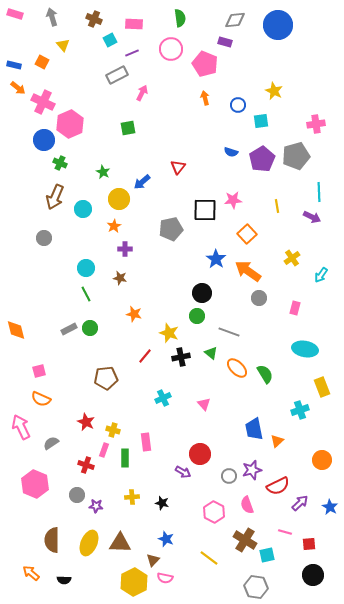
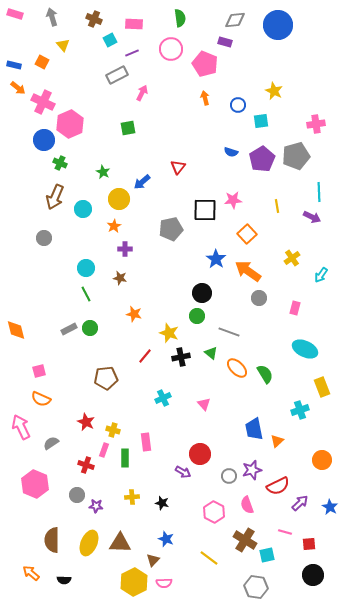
cyan ellipse at (305, 349): rotated 15 degrees clockwise
pink semicircle at (165, 578): moved 1 px left, 5 px down; rotated 14 degrees counterclockwise
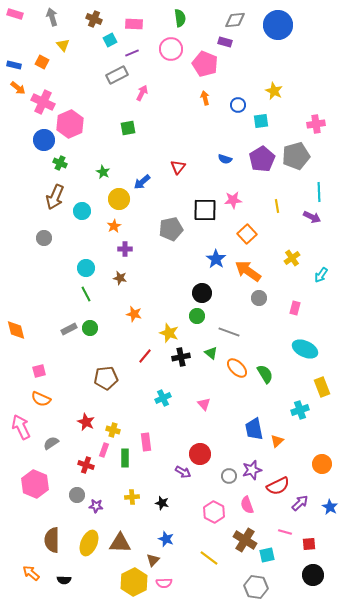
blue semicircle at (231, 152): moved 6 px left, 7 px down
cyan circle at (83, 209): moved 1 px left, 2 px down
orange circle at (322, 460): moved 4 px down
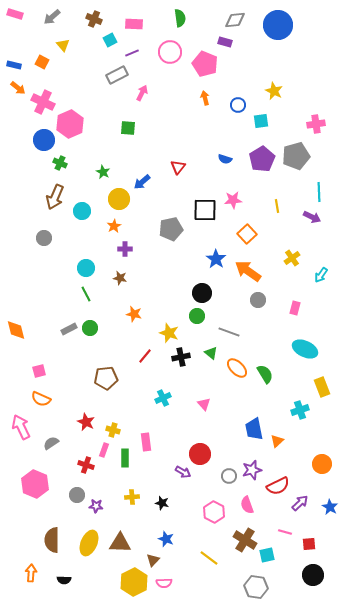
gray arrow at (52, 17): rotated 114 degrees counterclockwise
pink circle at (171, 49): moved 1 px left, 3 px down
green square at (128, 128): rotated 14 degrees clockwise
gray circle at (259, 298): moved 1 px left, 2 px down
orange arrow at (31, 573): rotated 54 degrees clockwise
